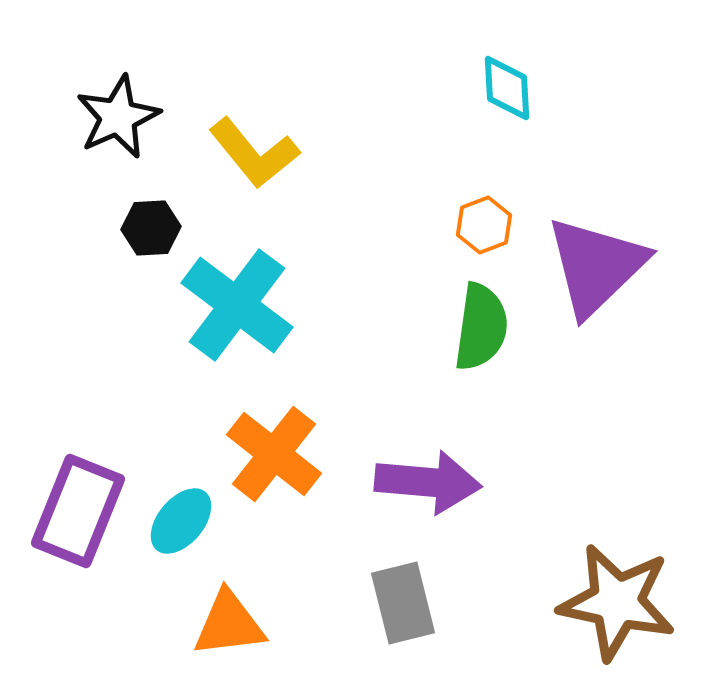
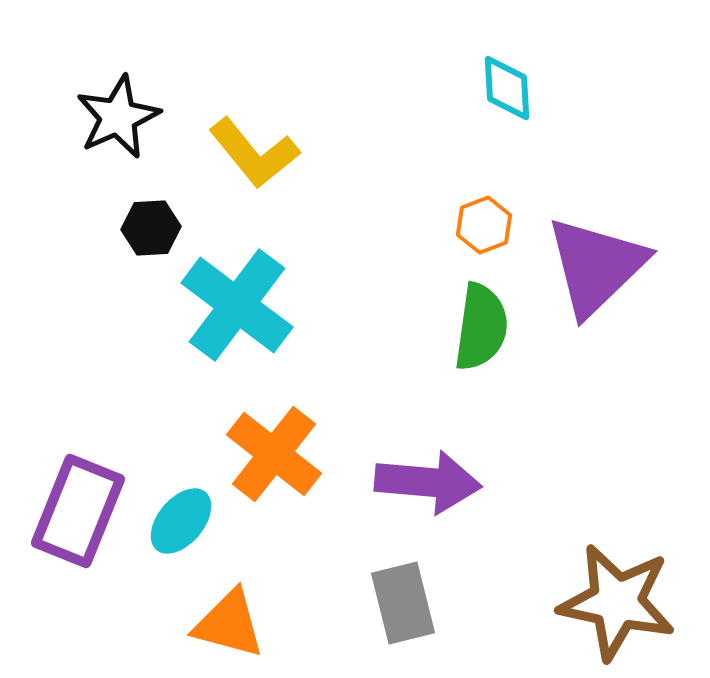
orange triangle: rotated 22 degrees clockwise
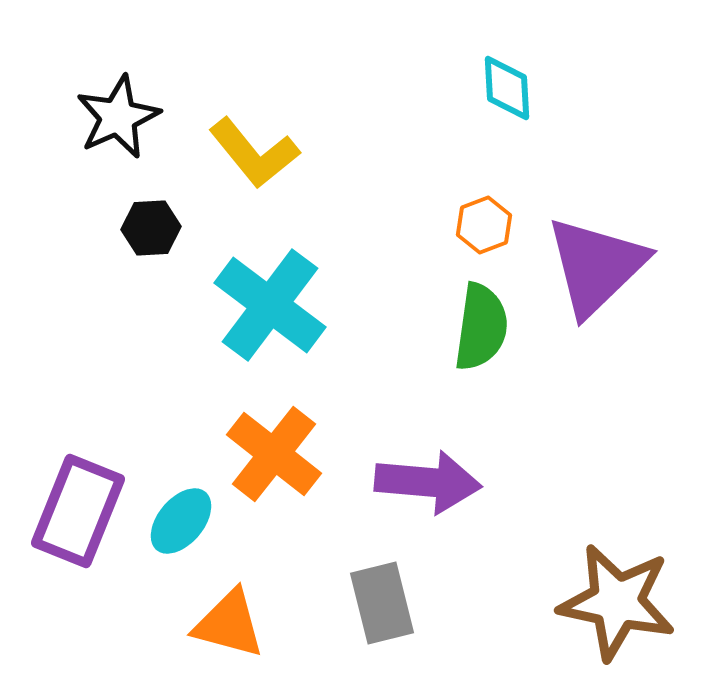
cyan cross: moved 33 px right
gray rectangle: moved 21 px left
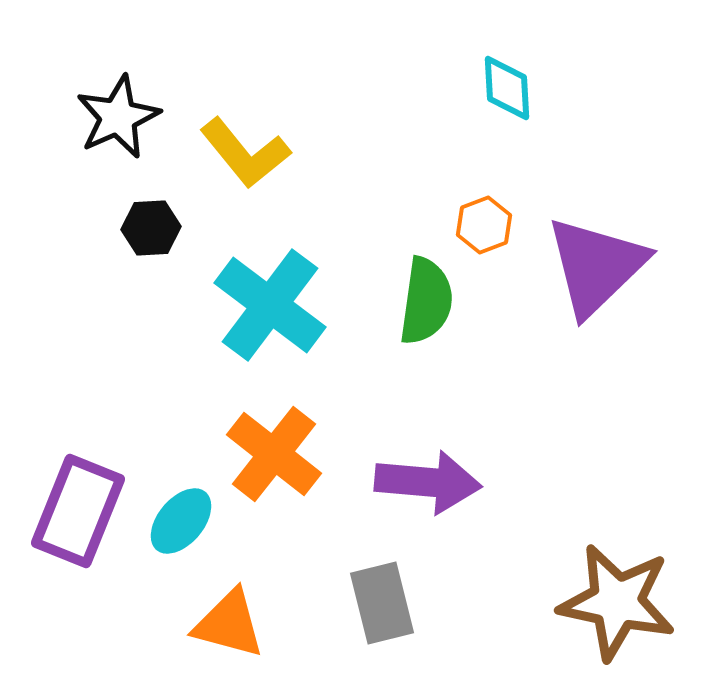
yellow L-shape: moved 9 px left
green semicircle: moved 55 px left, 26 px up
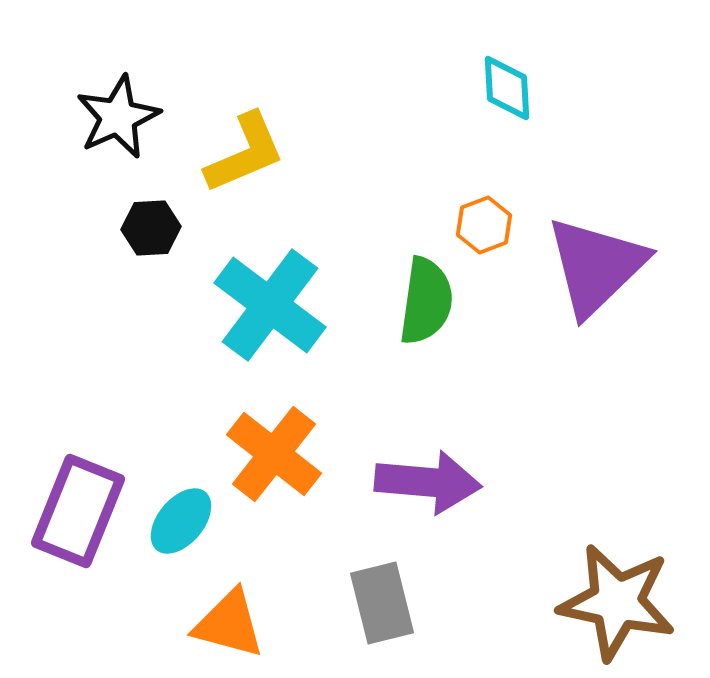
yellow L-shape: rotated 74 degrees counterclockwise
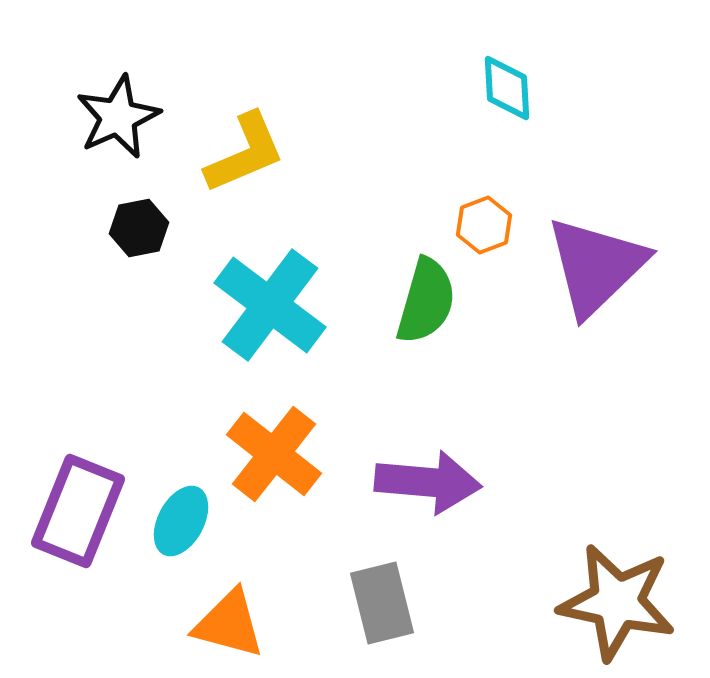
black hexagon: moved 12 px left; rotated 8 degrees counterclockwise
green semicircle: rotated 8 degrees clockwise
cyan ellipse: rotated 12 degrees counterclockwise
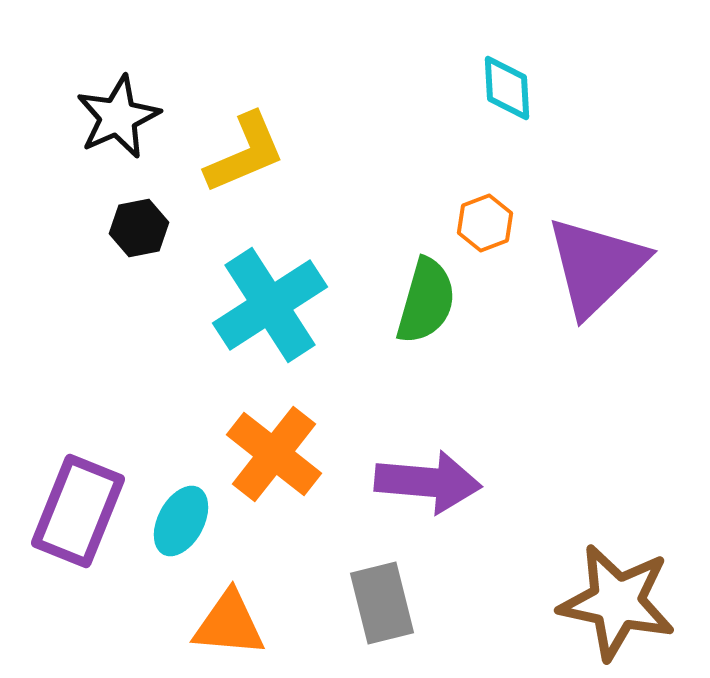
orange hexagon: moved 1 px right, 2 px up
cyan cross: rotated 20 degrees clockwise
orange triangle: rotated 10 degrees counterclockwise
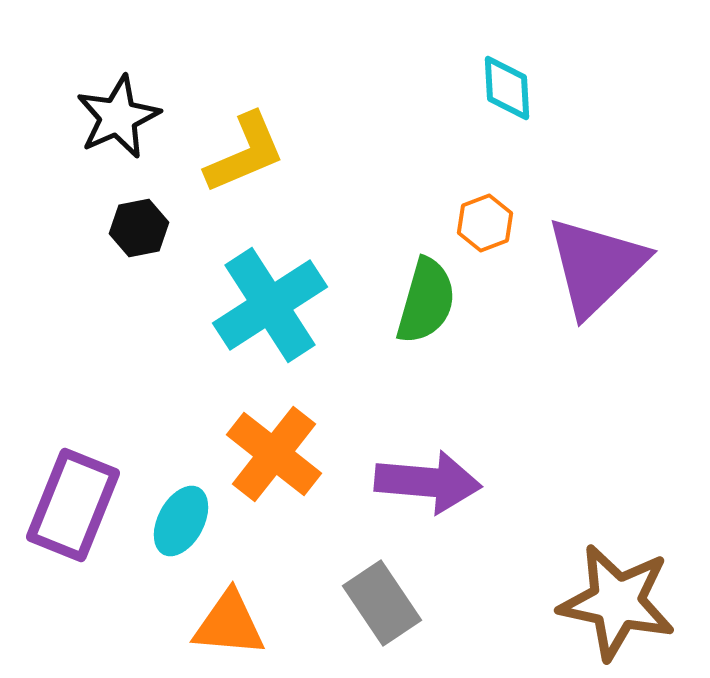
purple rectangle: moved 5 px left, 6 px up
gray rectangle: rotated 20 degrees counterclockwise
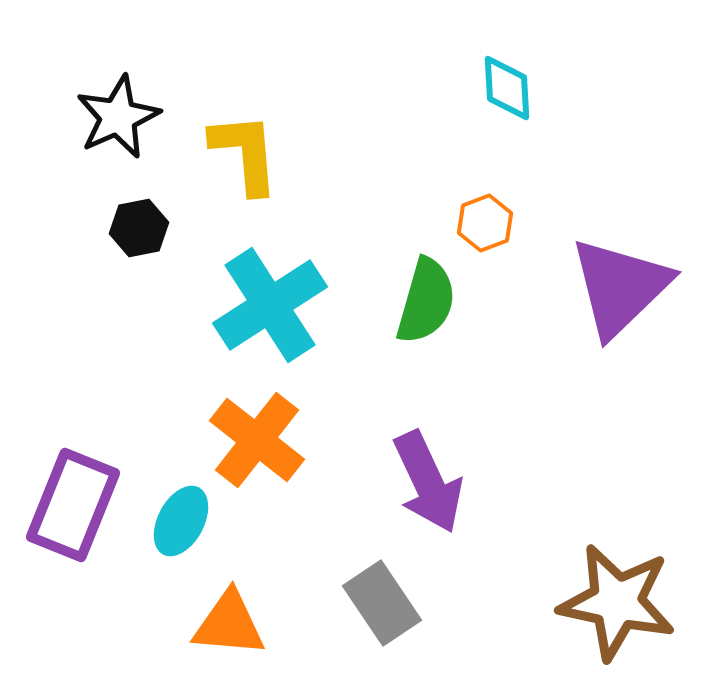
yellow L-shape: rotated 72 degrees counterclockwise
purple triangle: moved 24 px right, 21 px down
orange cross: moved 17 px left, 14 px up
purple arrow: rotated 60 degrees clockwise
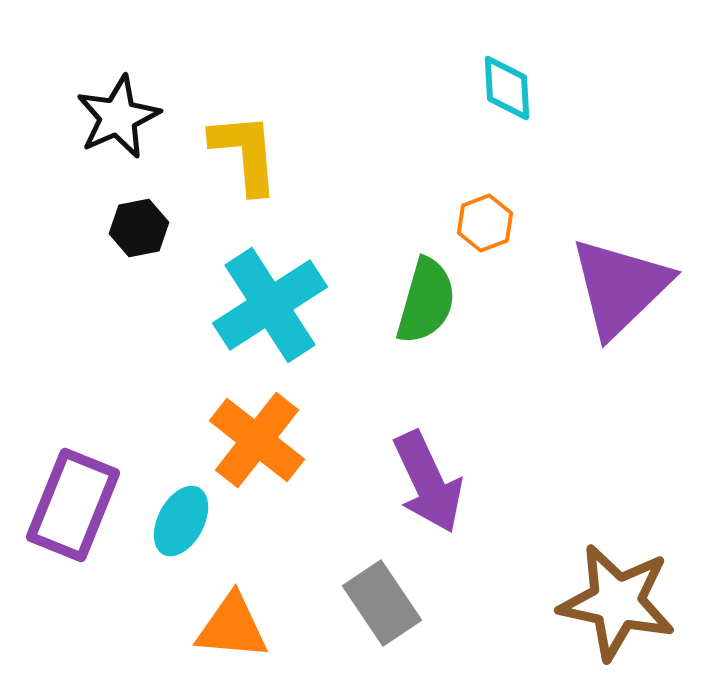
orange triangle: moved 3 px right, 3 px down
